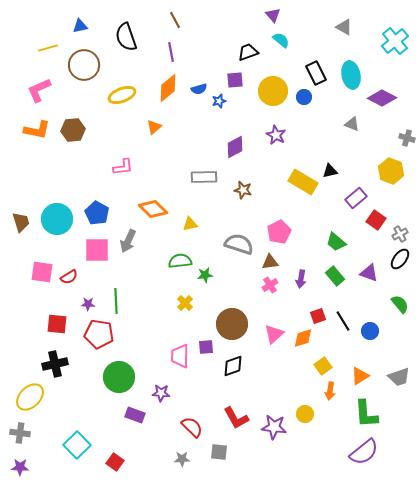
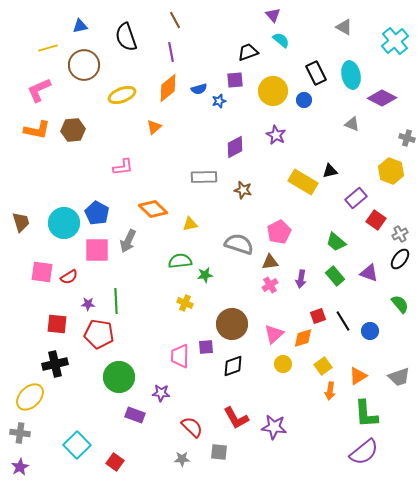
blue circle at (304, 97): moved 3 px down
cyan circle at (57, 219): moved 7 px right, 4 px down
yellow cross at (185, 303): rotated 21 degrees counterclockwise
orange triangle at (360, 376): moved 2 px left
yellow circle at (305, 414): moved 22 px left, 50 px up
purple star at (20, 467): rotated 30 degrees counterclockwise
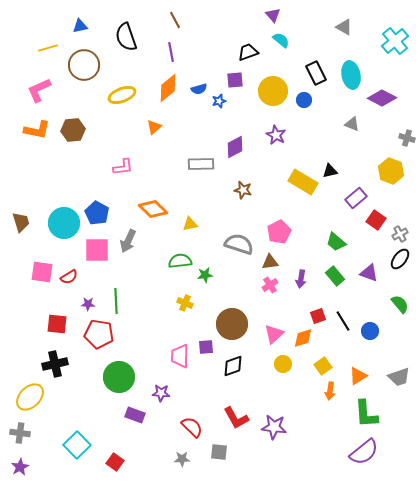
gray rectangle at (204, 177): moved 3 px left, 13 px up
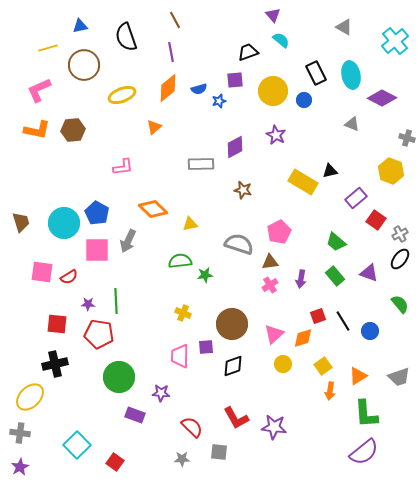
yellow cross at (185, 303): moved 2 px left, 10 px down
